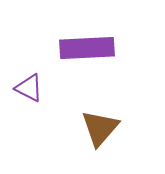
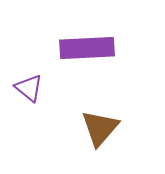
purple triangle: rotated 12 degrees clockwise
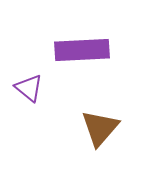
purple rectangle: moved 5 px left, 2 px down
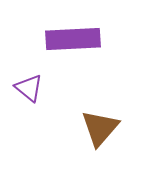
purple rectangle: moved 9 px left, 11 px up
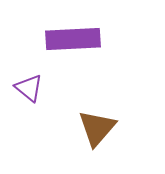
brown triangle: moved 3 px left
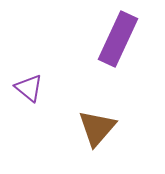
purple rectangle: moved 45 px right; rotated 62 degrees counterclockwise
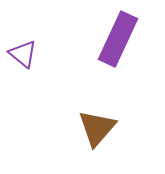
purple triangle: moved 6 px left, 34 px up
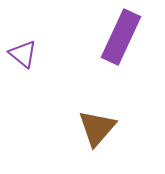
purple rectangle: moved 3 px right, 2 px up
